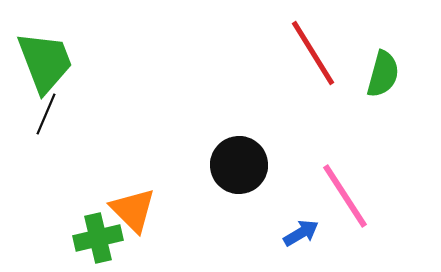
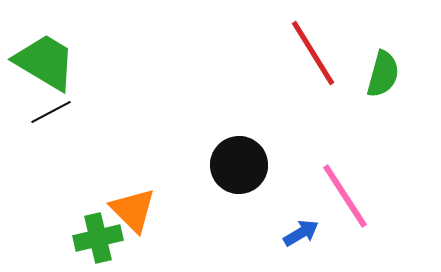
green trapezoid: rotated 38 degrees counterclockwise
black line: moved 5 px right, 2 px up; rotated 39 degrees clockwise
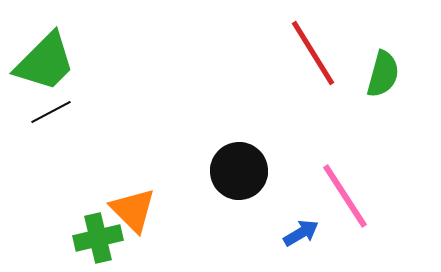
green trapezoid: rotated 104 degrees clockwise
black circle: moved 6 px down
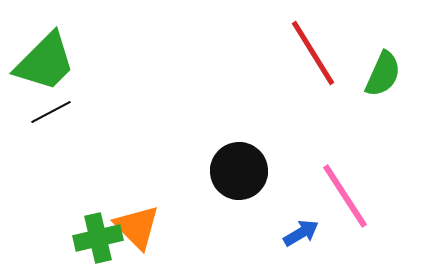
green semicircle: rotated 9 degrees clockwise
orange triangle: moved 4 px right, 17 px down
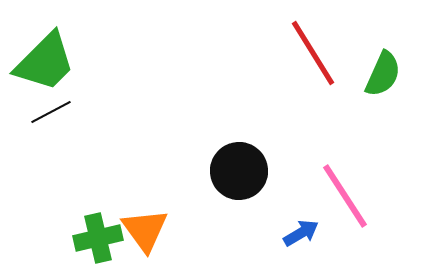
orange triangle: moved 8 px right, 3 px down; rotated 9 degrees clockwise
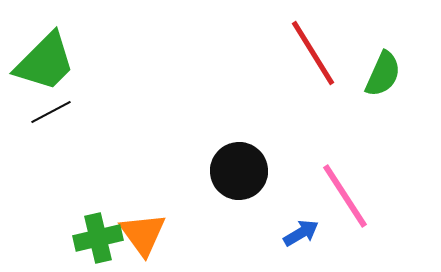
orange triangle: moved 2 px left, 4 px down
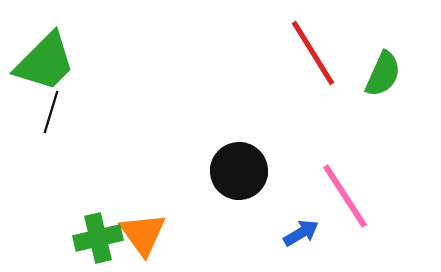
black line: rotated 45 degrees counterclockwise
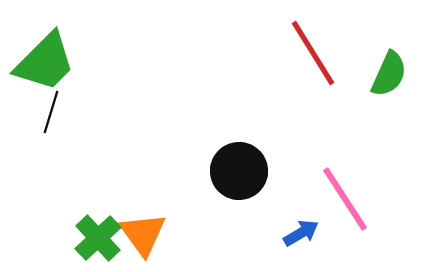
green semicircle: moved 6 px right
pink line: moved 3 px down
green cross: rotated 30 degrees counterclockwise
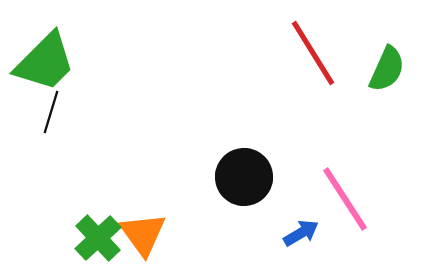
green semicircle: moved 2 px left, 5 px up
black circle: moved 5 px right, 6 px down
